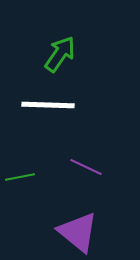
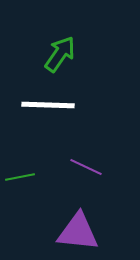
purple triangle: rotated 33 degrees counterclockwise
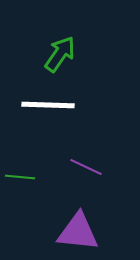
green line: rotated 16 degrees clockwise
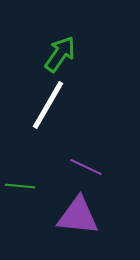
white line: rotated 62 degrees counterclockwise
green line: moved 9 px down
purple triangle: moved 16 px up
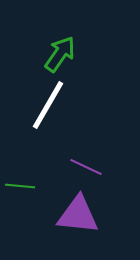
purple triangle: moved 1 px up
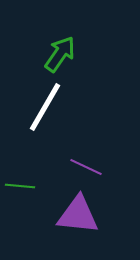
white line: moved 3 px left, 2 px down
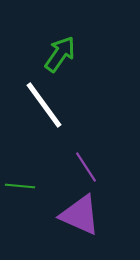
white line: moved 1 px left, 2 px up; rotated 66 degrees counterclockwise
purple line: rotated 32 degrees clockwise
purple triangle: moved 2 px right; rotated 18 degrees clockwise
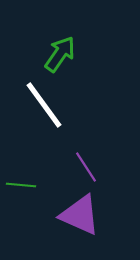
green line: moved 1 px right, 1 px up
